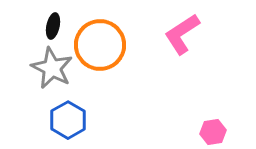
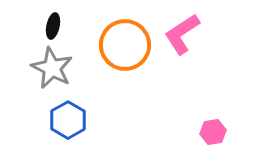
orange circle: moved 25 px right
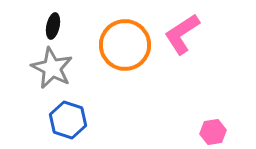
blue hexagon: rotated 12 degrees counterclockwise
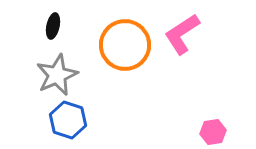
gray star: moved 5 px right, 7 px down; rotated 21 degrees clockwise
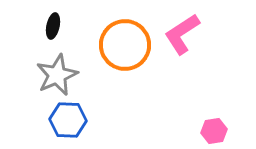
blue hexagon: rotated 15 degrees counterclockwise
pink hexagon: moved 1 px right, 1 px up
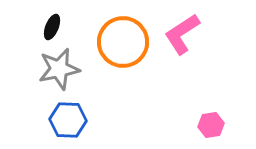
black ellipse: moved 1 px left, 1 px down; rotated 10 degrees clockwise
orange circle: moved 2 px left, 3 px up
gray star: moved 2 px right, 6 px up; rotated 12 degrees clockwise
pink hexagon: moved 3 px left, 6 px up
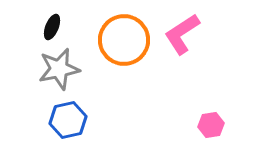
orange circle: moved 1 px right, 2 px up
blue hexagon: rotated 15 degrees counterclockwise
